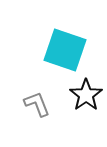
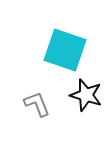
black star: rotated 20 degrees counterclockwise
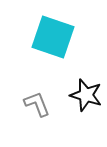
cyan square: moved 12 px left, 13 px up
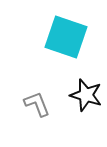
cyan square: moved 13 px right
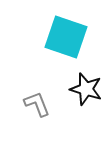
black star: moved 6 px up
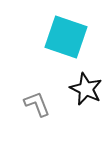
black star: rotated 8 degrees clockwise
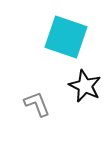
black star: moved 1 px left, 3 px up
